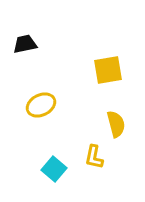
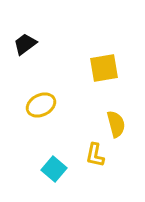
black trapezoid: rotated 25 degrees counterclockwise
yellow square: moved 4 px left, 2 px up
yellow L-shape: moved 1 px right, 2 px up
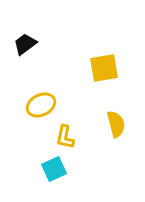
yellow L-shape: moved 30 px left, 18 px up
cyan square: rotated 25 degrees clockwise
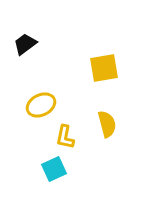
yellow semicircle: moved 9 px left
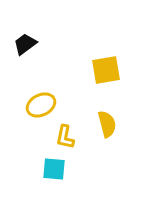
yellow square: moved 2 px right, 2 px down
cyan square: rotated 30 degrees clockwise
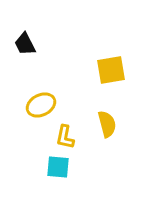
black trapezoid: rotated 80 degrees counterclockwise
yellow square: moved 5 px right
cyan square: moved 4 px right, 2 px up
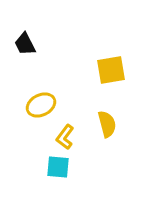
yellow L-shape: rotated 25 degrees clockwise
